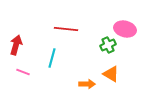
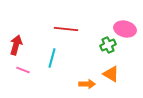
pink line: moved 2 px up
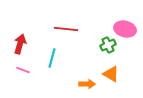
red arrow: moved 4 px right, 1 px up
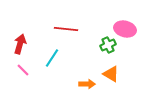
cyan line: rotated 18 degrees clockwise
pink line: rotated 24 degrees clockwise
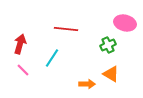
pink ellipse: moved 6 px up
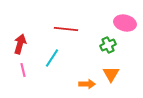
pink line: rotated 32 degrees clockwise
orange triangle: rotated 30 degrees clockwise
